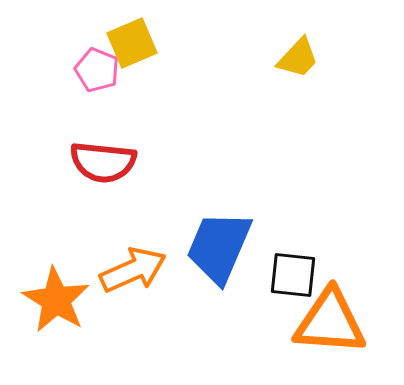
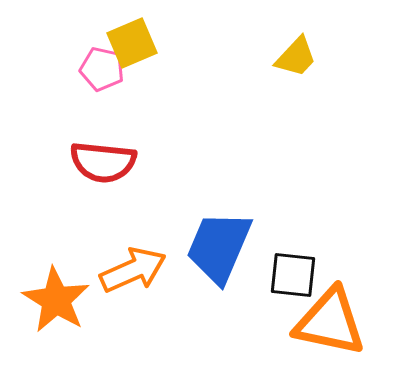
yellow trapezoid: moved 2 px left, 1 px up
pink pentagon: moved 5 px right, 1 px up; rotated 9 degrees counterclockwise
orange triangle: rotated 8 degrees clockwise
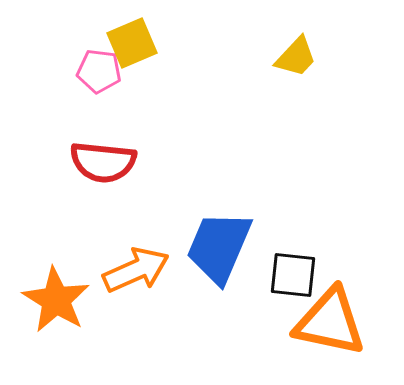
pink pentagon: moved 3 px left, 2 px down; rotated 6 degrees counterclockwise
orange arrow: moved 3 px right
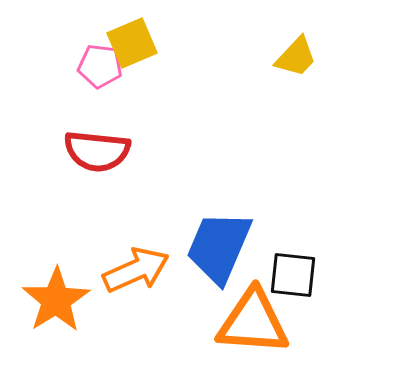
pink pentagon: moved 1 px right, 5 px up
red semicircle: moved 6 px left, 11 px up
orange star: rotated 8 degrees clockwise
orange triangle: moved 77 px left; rotated 8 degrees counterclockwise
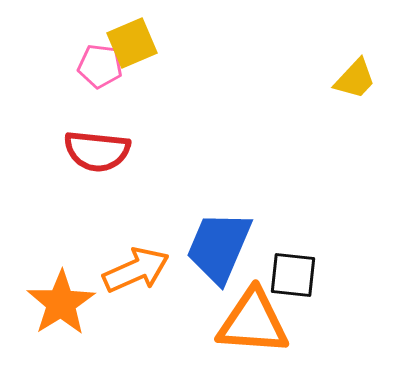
yellow trapezoid: moved 59 px right, 22 px down
orange star: moved 5 px right, 3 px down
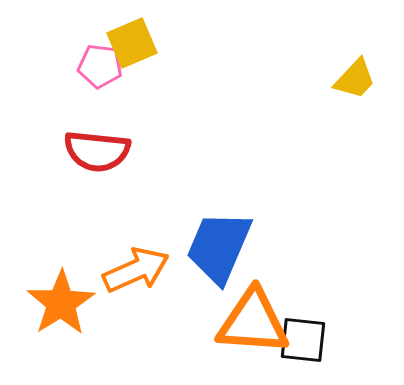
black square: moved 10 px right, 65 px down
